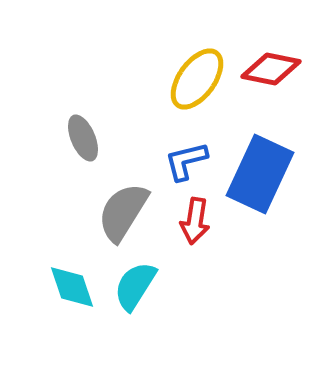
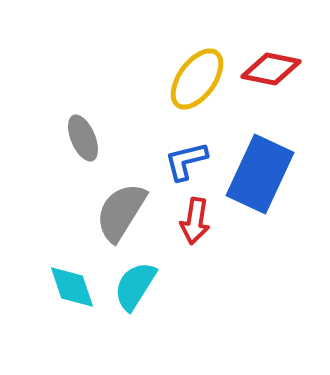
gray semicircle: moved 2 px left
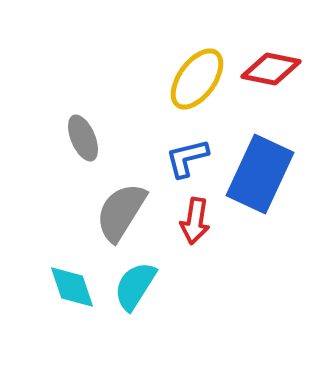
blue L-shape: moved 1 px right, 3 px up
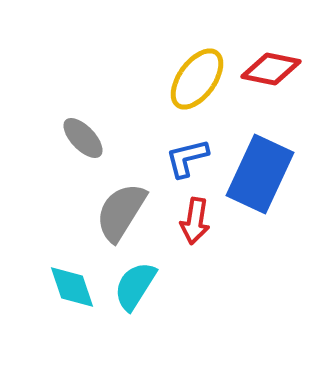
gray ellipse: rotated 21 degrees counterclockwise
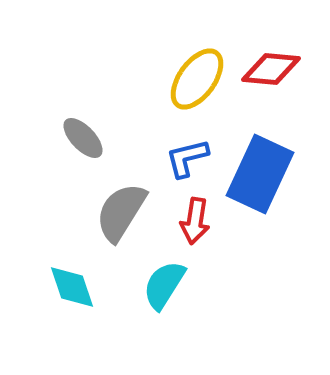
red diamond: rotated 6 degrees counterclockwise
cyan semicircle: moved 29 px right, 1 px up
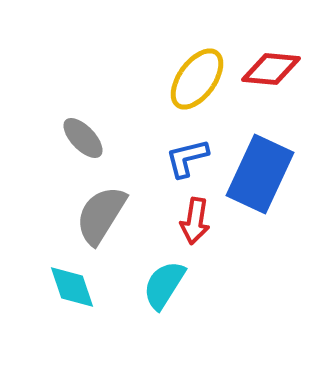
gray semicircle: moved 20 px left, 3 px down
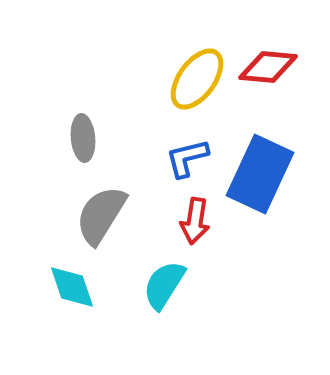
red diamond: moved 3 px left, 2 px up
gray ellipse: rotated 39 degrees clockwise
